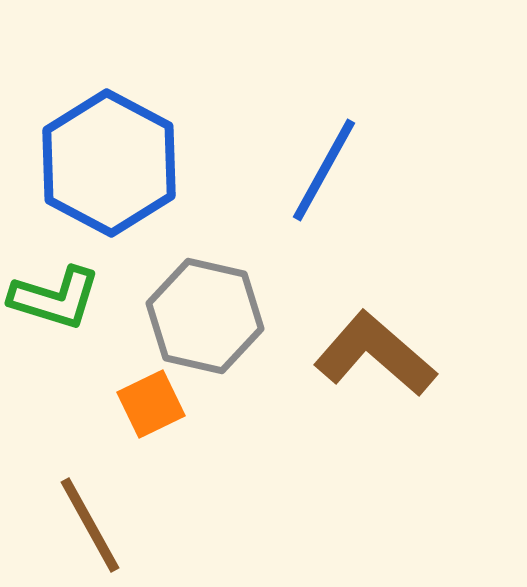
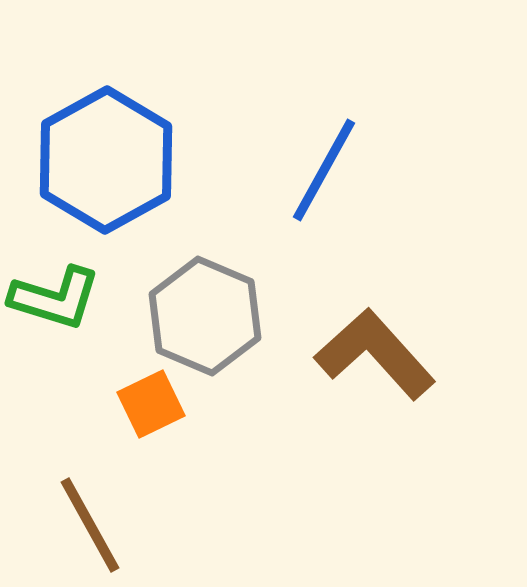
blue hexagon: moved 3 px left, 3 px up; rotated 3 degrees clockwise
gray hexagon: rotated 10 degrees clockwise
brown L-shape: rotated 7 degrees clockwise
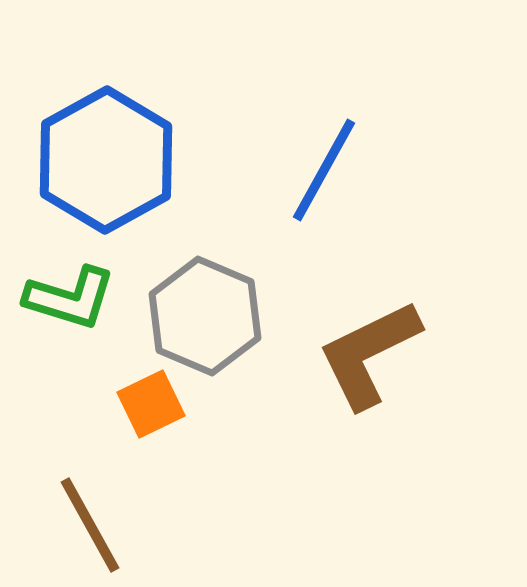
green L-shape: moved 15 px right
brown L-shape: moved 6 px left; rotated 74 degrees counterclockwise
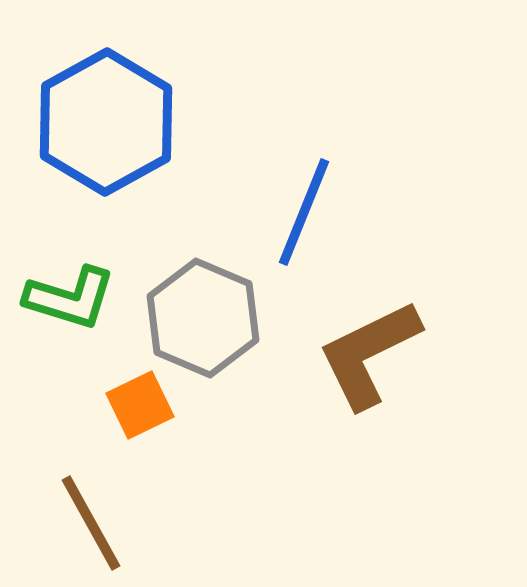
blue hexagon: moved 38 px up
blue line: moved 20 px left, 42 px down; rotated 7 degrees counterclockwise
gray hexagon: moved 2 px left, 2 px down
orange square: moved 11 px left, 1 px down
brown line: moved 1 px right, 2 px up
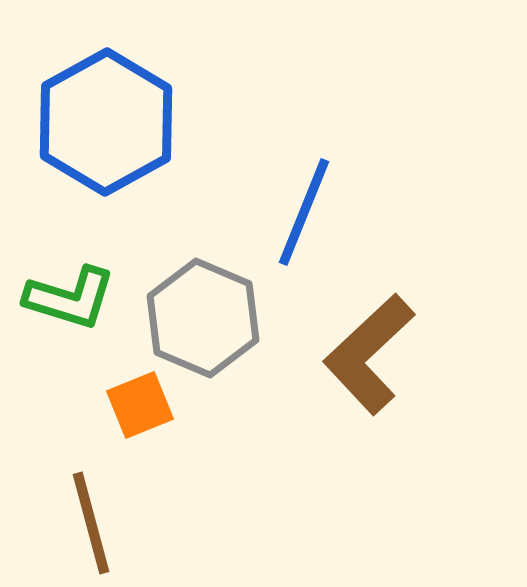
brown L-shape: rotated 17 degrees counterclockwise
orange square: rotated 4 degrees clockwise
brown line: rotated 14 degrees clockwise
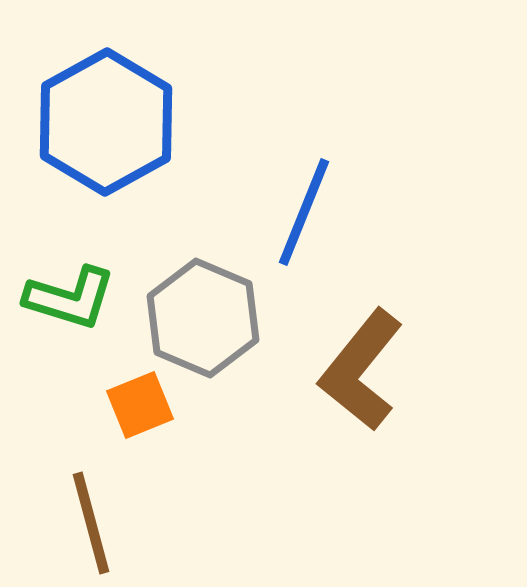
brown L-shape: moved 8 px left, 16 px down; rotated 8 degrees counterclockwise
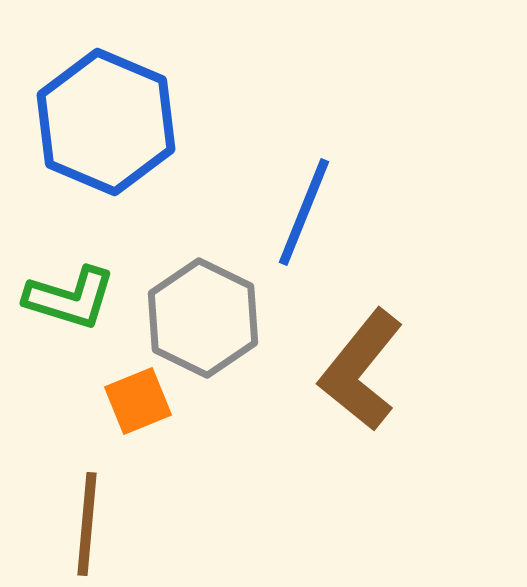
blue hexagon: rotated 8 degrees counterclockwise
gray hexagon: rotated 3 degrees clockwise
orange square: moved 2 px left, 4 px up
brown line: moved 4 px left, 1 px down; rotated 20 degrees clockwise
